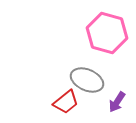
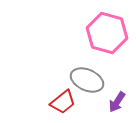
red trapezoid: moved 3 px left
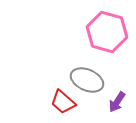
pink hexagon: moved 1 px up
red trapezoid: rotated 80 degrees clockwise
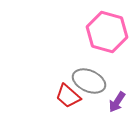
gray ellipse: moved 2 px right, 1 px down
red trapezoid: moved 5 px right, 6 px up
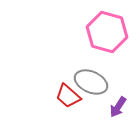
gray ellipse: moved 2 px right, 1 px down
purple arrow: moved 1 px right, 5 px down
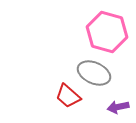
gray ellipse: moved 3 px right, 9 px up
purple arrow: rotated 45 degrees clockwise
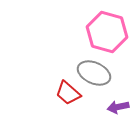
red trapezoid: moved 3 px up
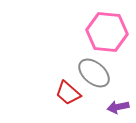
pink hexagon: rotated 9 degrees counterclockwise
gray ellipse: rotated 16 degrees clockwise
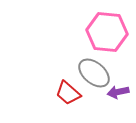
purple arrow: moved 15 px up
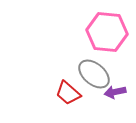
gray ellipse: moved 1 px down
purple arrow: moved 3 px left
